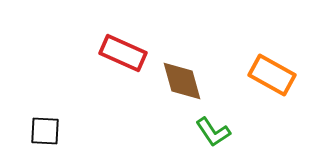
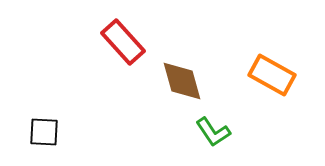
red rectangle: moved 11 px up; rotated 24 degrees clockwise
black square: moved 1 px left, 1 px down
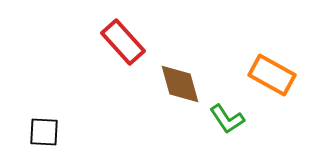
brown diamond: moved 2 px left, 3 px down
green L-shape: moved 14 px right, 13 px up
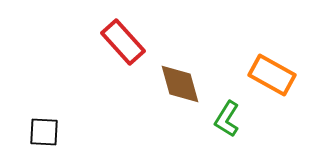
green L-shape: rotated 66 degrees clockwise
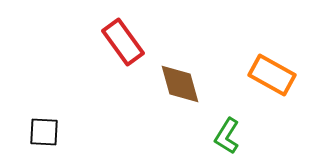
red rectangle: rotated 6 degrees clockwise
green L-shape: moved 17 px down
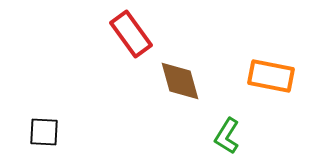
red rectangle: moved 8 px right, 8 px up
orange rectangle: moved 1 px left, 1 px down; rotated 18 degrees counterclockwise
brown diamond: moved 3 px up
